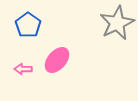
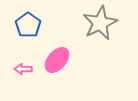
gray star: moved 17 px left
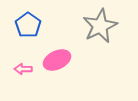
gray star: moved 3 px down
pink ellipse: rotated 24 degrees clockwise
